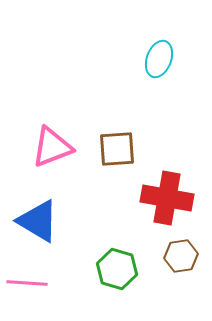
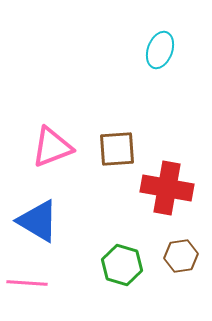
cyan ellipse: moved 1 px right, 9 px up
red cross: moved 10 px up
green hexagon: moved 5 px right, 4 px up
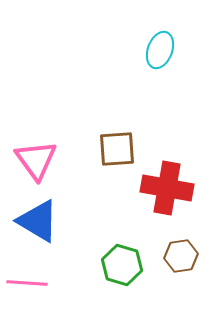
pink triangle: moved 16 px left, 13 px down; rotated 45 degrees counterclockwise
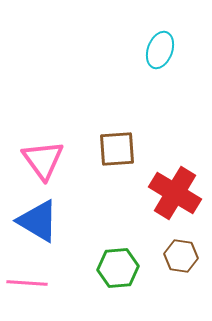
pink triangle: moved 7 px right
red cross: moved 8 px right, 5 px down; rotated 21 degrees clockwise
brown hexagon: rotated 16 degrees clockwise
green hexagon: moved 4 px left, 3 px down; rotated 21 degrees counterclockwise
